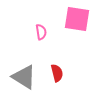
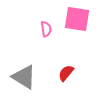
pink semicircle: moved 5 px right, 3 px up
red semicircle: moved 9 px right; rotated 126 degrees counterclockwise
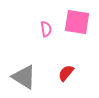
pink square: moved 3 px down
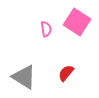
pink square: rotated 24 degrees clockwise
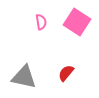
pink semicircle: moved 5 px left, 7 px up
gray triangle: rotated 20 degrees counterclockwise
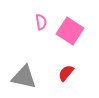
pink square: moved 7 px left, 9 px down
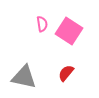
pink semicircle: moved 1 px right, 2 px down
pink square: moved 1 px left
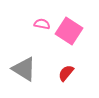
pink semicircle: rotated 70 degrees counterclockwise
gray triangle: moved 8 px up; rotated 20 degrees clockwise
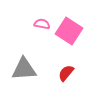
gray triangle: rotated 36 degrees counterclockwise
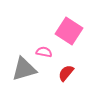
pink semicircle: moved 2 px right, 28 px down
gray triangle: rotated 12 degrees counterclockwise
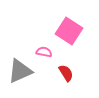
gray triangle: moved 4 px left, 2 px down; rotated 8 degrees counterclockwise
red semicircle: rotated 108 degrees clockwise
